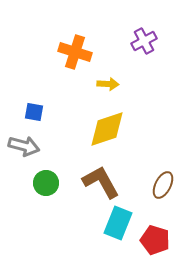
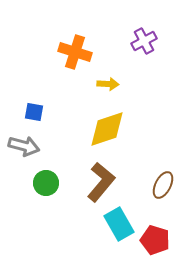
brown L-shape: rotated 69 degrees clockwise
cyan rectangle: moved 1 px right, 1 px down; rotated 52 degrees counterclockwise
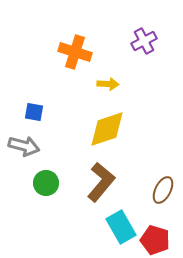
brown ellipse: moved 5 px down
cyan rectangle: moved 2 px right, 3 px down
